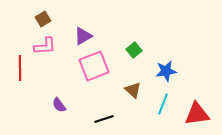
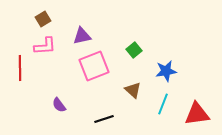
purple triangle: moved 1 px left; rotated 18 degrees clockwise
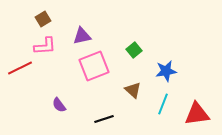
red line: rotated 65 degrees clockwise
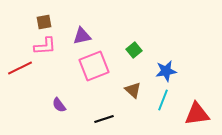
brown square: moved 1 px right, 3 px down; rotated 21 degrees clockwise
cyan line: moved 4 px up
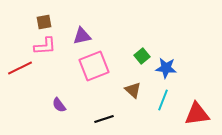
green square: moved 8 px right, 6 px down
blue star: moved 3 px up; rotated 15 degrees clockwise
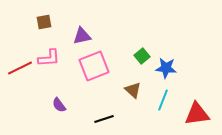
pink L-shape: moved 4 px right, 12 px down
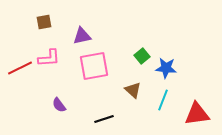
pink square: rotated 12 degrees clockwise
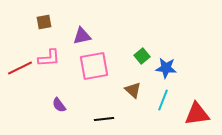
black line: rotated 12 degrees clockwise
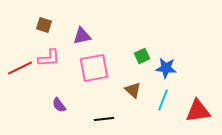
brown square: moved 3 px down; rotated 28 degrees clockwise
green square: rotated 14 degrees clockwise
pink square: moved 2 px down
red triangle: moved 1 px right, 3 px up
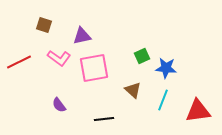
pink L-shape: moved 10 px right; rotated 40 degrees clockwise
red line: moved 1 px left, 6 px up
